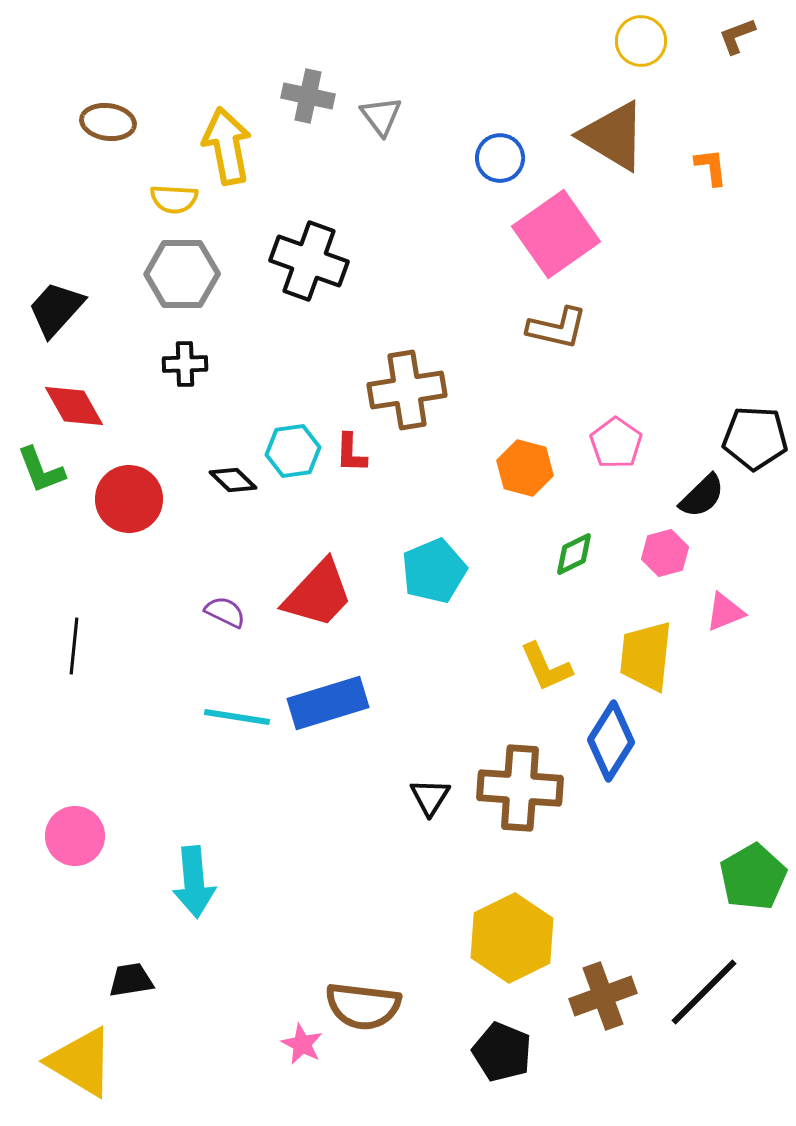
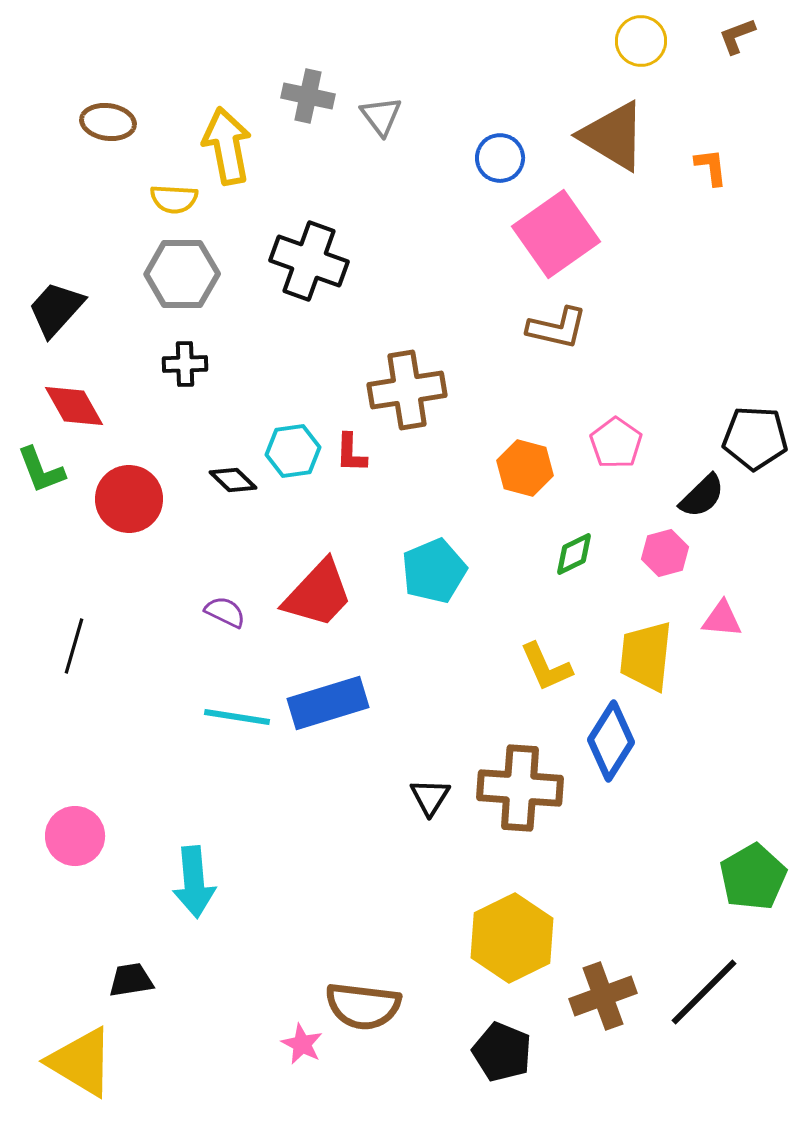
pink triangle at (725, 612): moved 3 px left, 7 px down; rotated 27 degrees clockwise
black line at (74, 646): rotated 10 degrees clockwise
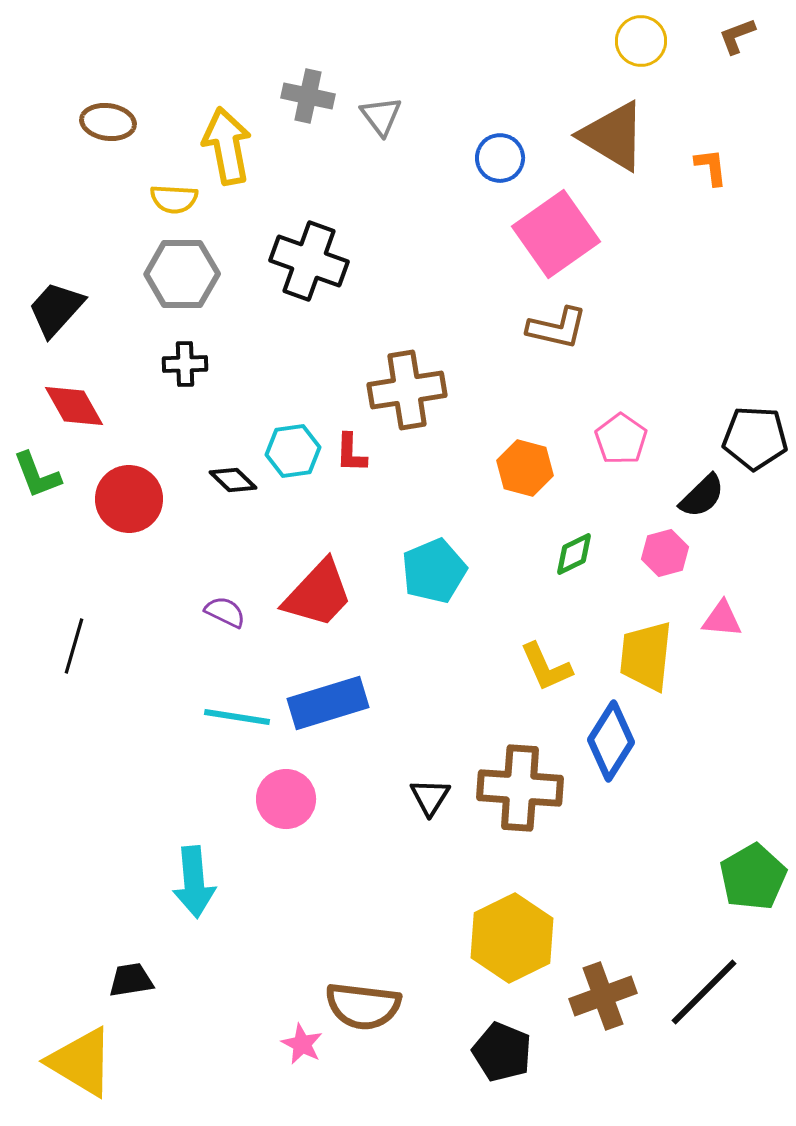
pink pentagon at (616, 443): moved 5 px right, 4 px up
green L-shape at (41, 470): moved 4 px left, 5 px down
pink circle at (75, 836): moved 211 px right, 37 px up
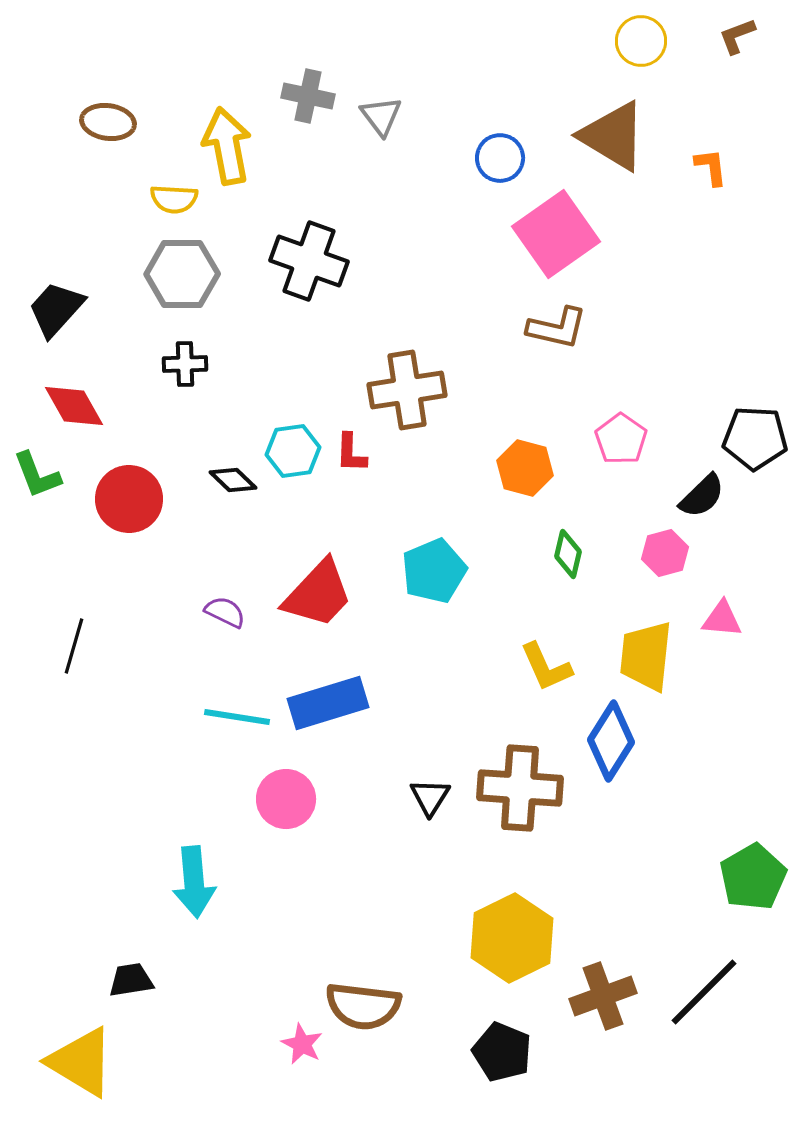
green diamond at (574, 554): moved 6 px left; rotated 51 degrees counterclockwise
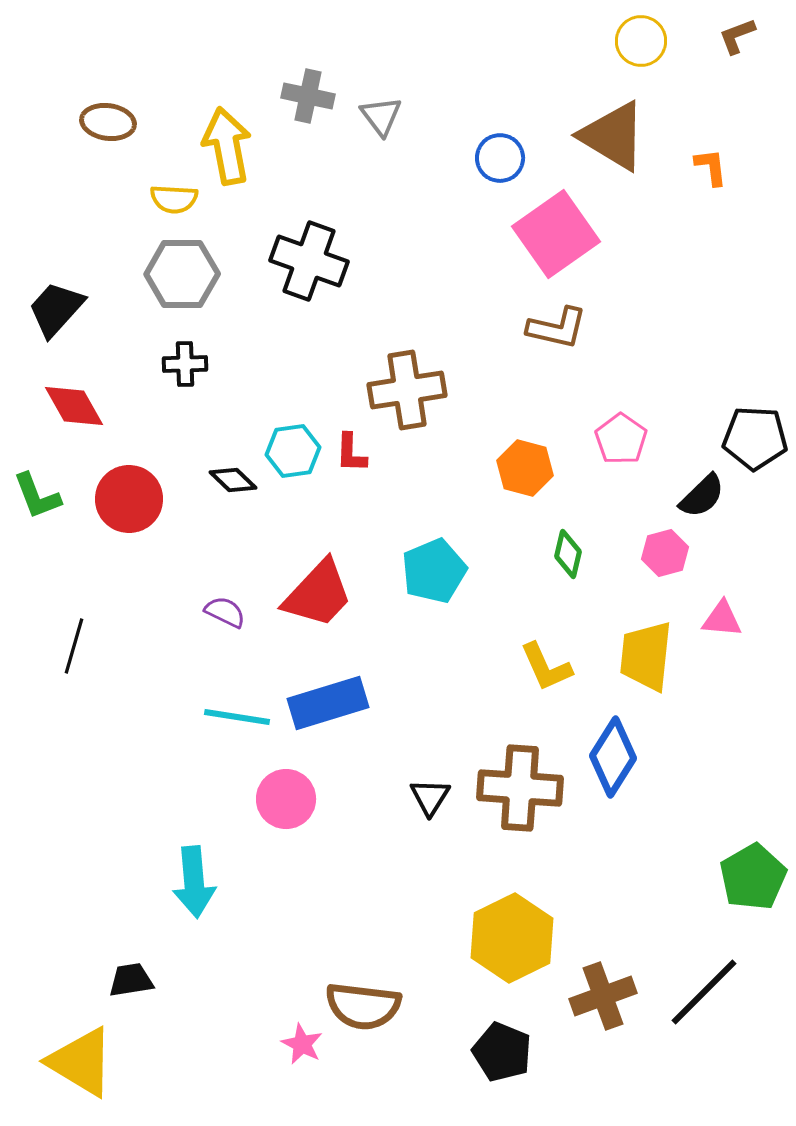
green L-shape at (37, 475): moved 21 px down
blue diamond at (611, 741): moved 2 px right, 16 px down
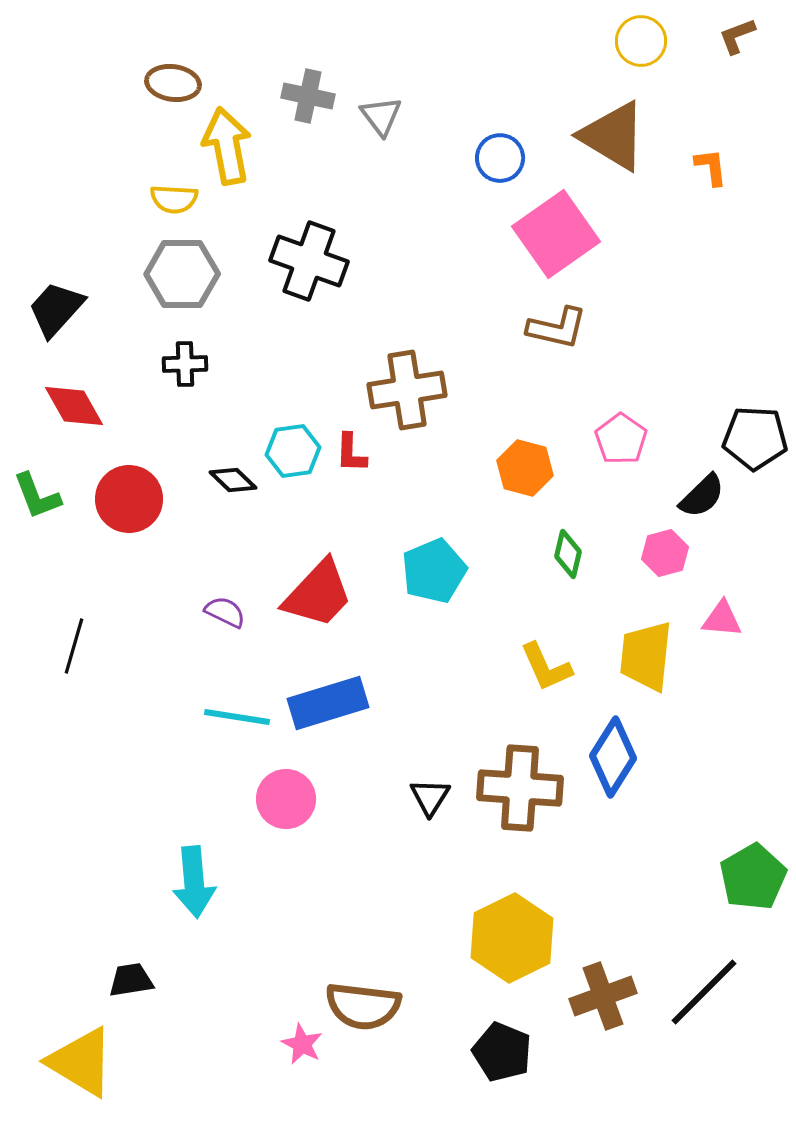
brown ellipse at (108, 122): moved 65 px right, 39 px up
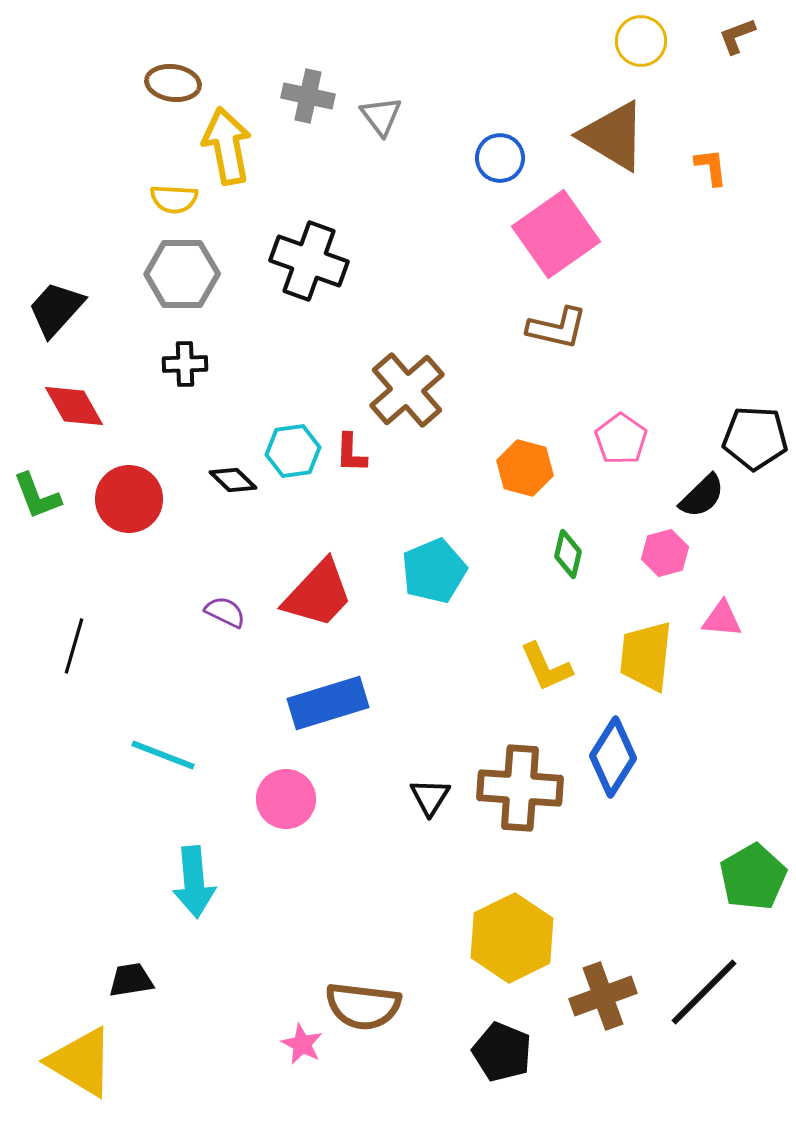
brown cross at (407, 390): rotated 32 degrees counterclockwise
cyan line at (237, 717): moved 74 px left, 38 px down; rotated 12 degrees clockwise
